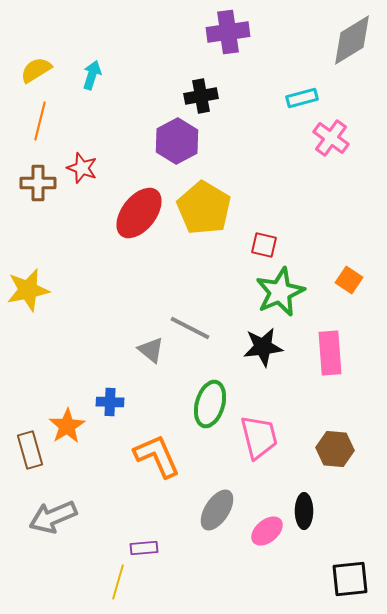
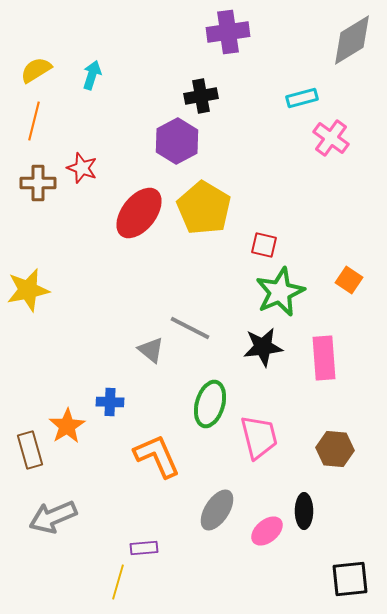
orange line: moved 6 px left
pink rectangle: moved 6 px left, 5 px down
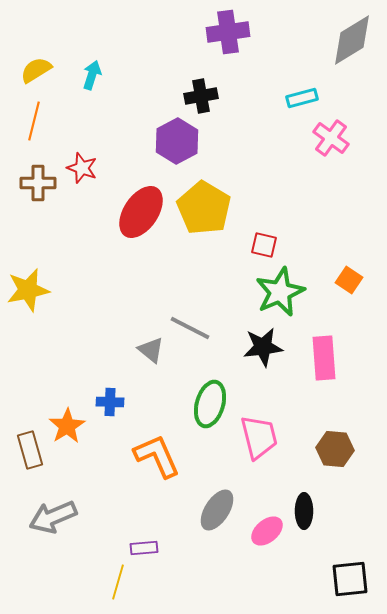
red ellipse: moved 2 px right, 1 px up; rotated 4 degrees counterclockwise
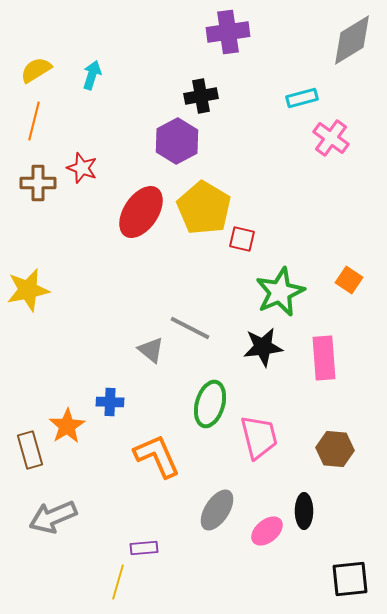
red square: moved 22 px left, 6 px up
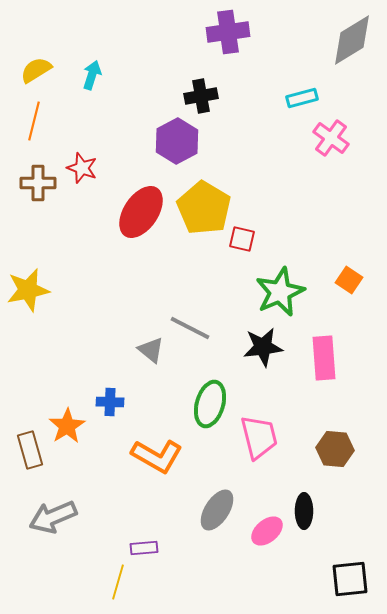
orange L-shape: rotated 144 degrees clockwise
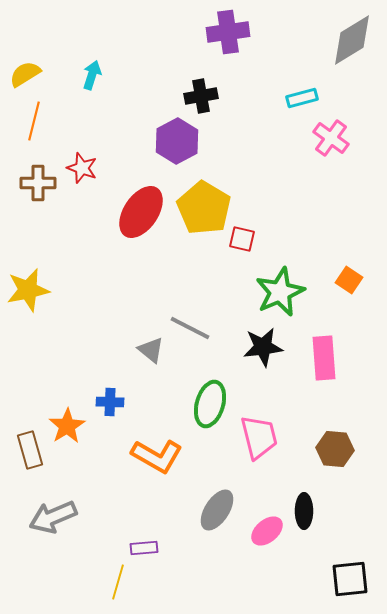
yellow semicircle: moved 11 px left, 4 px down
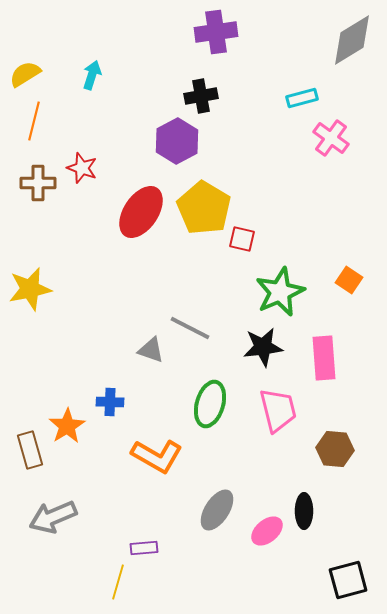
purple cross: moved 12 px left
yellow star: moved 2 px right, 1 px up
gray triangle: rotated 20 degrees counterclockwise
pink trapezoid: moved 19 px right, 27 px up
black square: moved 2 px left, 1 px down; rotated 9 degrees counterclockwise
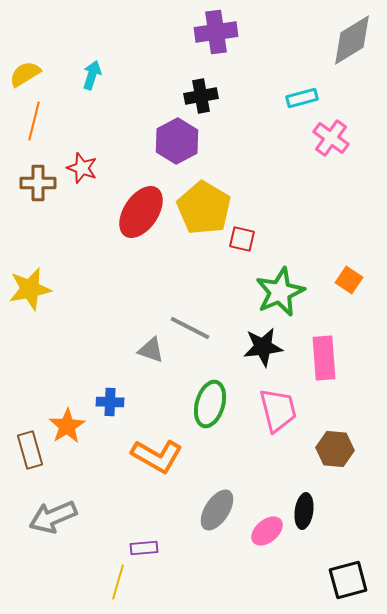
black ellipse: rotated 8 degrees clockwise
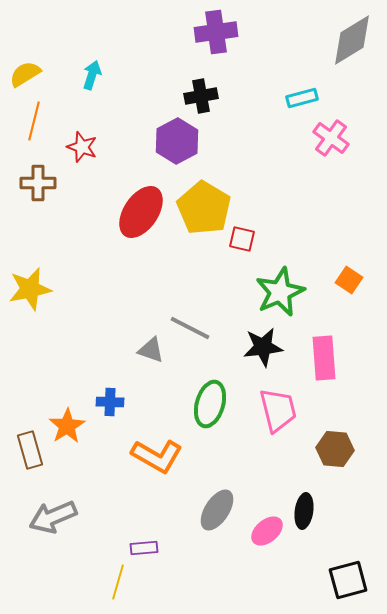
red star: moved 21 px up
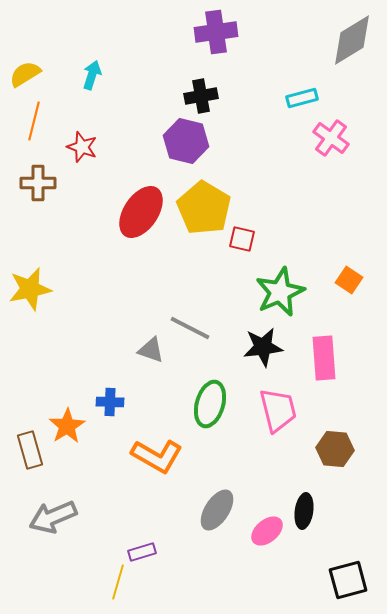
purple hexagon: moved 9 px right; rotated 18 degrees counterclockwise
purple rectangle: moved 2 px left, 4 px down; rotated 12 degrees counterclockwise
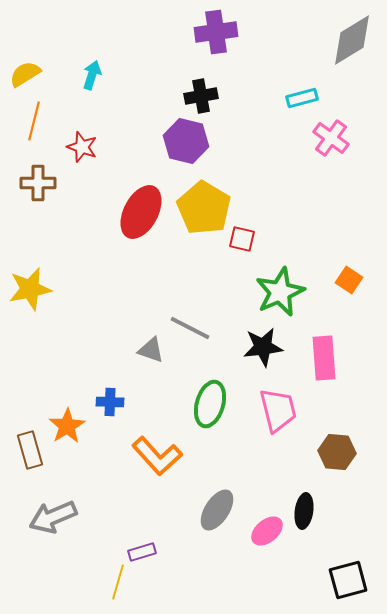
red ellipse: rotated 6 degrees counterclockwise
brown hexagon: moved 2 px right, 3 px down
orange L-shape: rotated 18 degrees clockwise
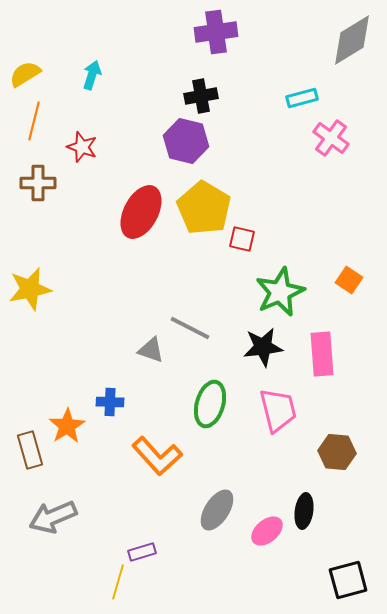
pink rectangle: moved 2 px left, 4 px up
